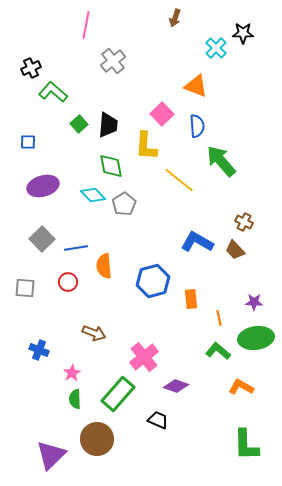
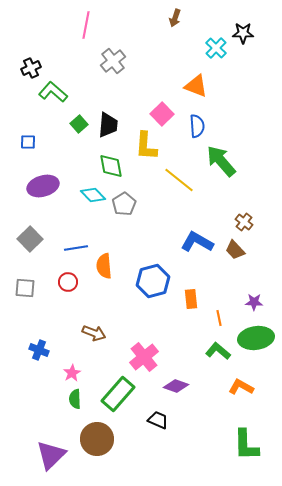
brown cross at (244, 222): rotated 12 degrees clockwise
gray square at (42, 239): moved 12 px left
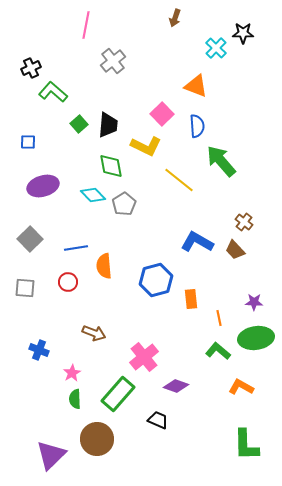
yellow L-shape at (146, 146): rotated 68 degrees counterclockwise
blue hexagon at (153, 281): moved 3 px right, 1 px up
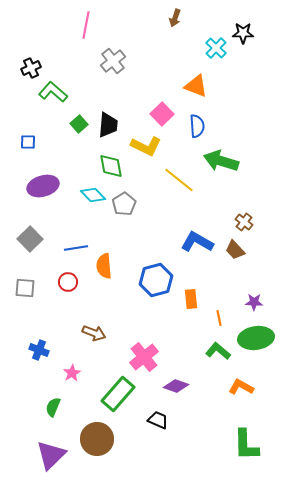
green arrow at (221, 161): rotated 32 degrees counterclockwise
green semicircle at (75, 399): moved 22 px left, 8 px down; rotated 24 degrees clockwise
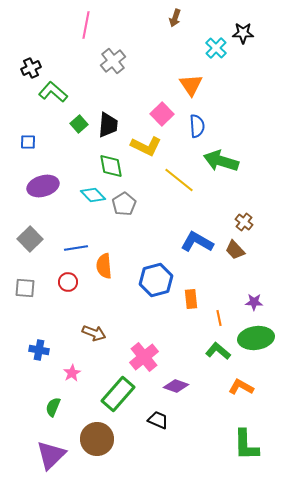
orange triangle at (196, 86): moved 5 px left, 1 px up; rotated 35 degrees clockwise
blue cross at (39, 350): rotated 12 degrees counterclockwise
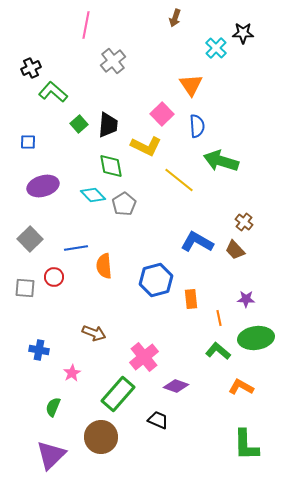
red circle at (68, 282): moved 14 px left, 5 px up
purple star at (254, 302): moved 8 px left, 3 px up
brown circle at (97, 439): moved 4 px right, 2 px up
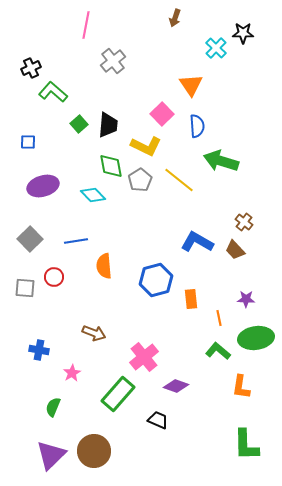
gray pentagon at (124, 204): moved 16 px right, 24 px up
blue line at (76, 248): moved 7 px up
orange L-shape at (241, 387): rotated 110 degrees counterclockwise
brown circle at (101, 437): moved 7 px left, 14 px down
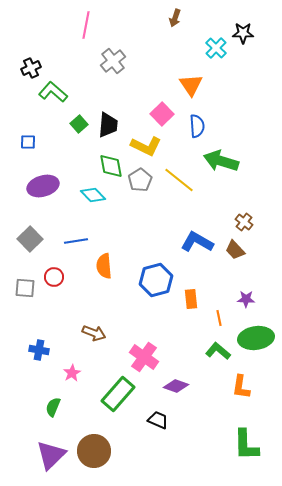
pink cross at (144, 357): rotated 16 degrees counterclockwise
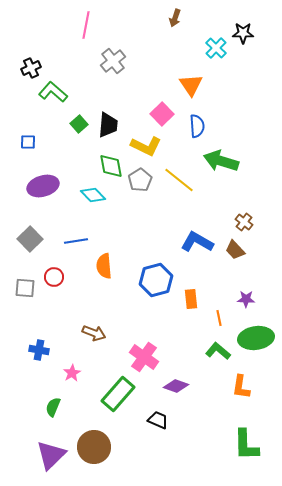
brown circle at (94, 451): moved 4 px up
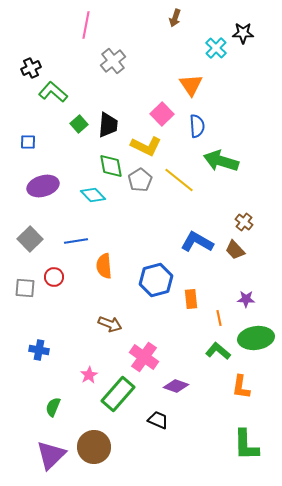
brown arrow at (94, 333): moved 16 px right, 9 px up
pink star at (72, 373): moved 17 px right, 2 px down
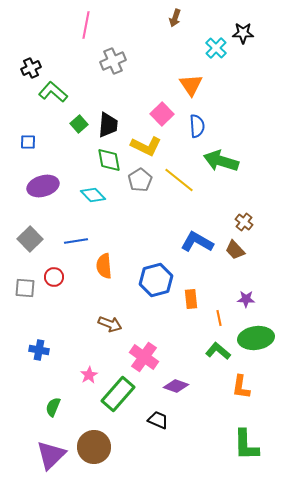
gray cross at (113, 61): rotated 15 degrees clockwise
green diamond at (111, 166): moved 2 px left, 6 px up
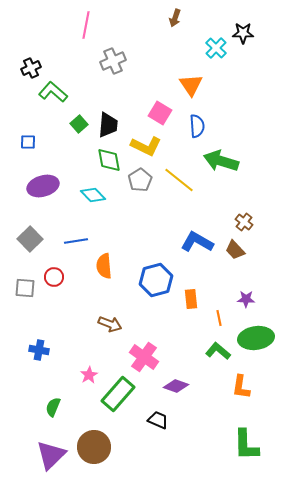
pink square at (162, 114): moved 2 px left, 1 px up; rotated 15 degrees counterclockwise
